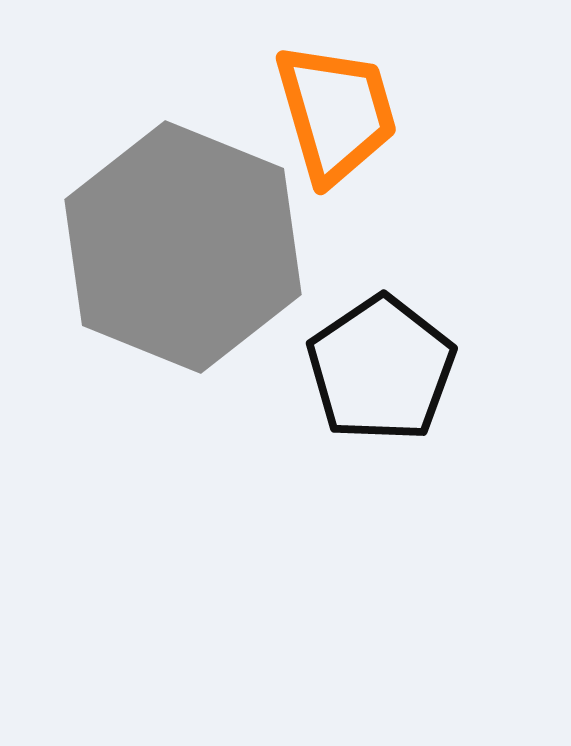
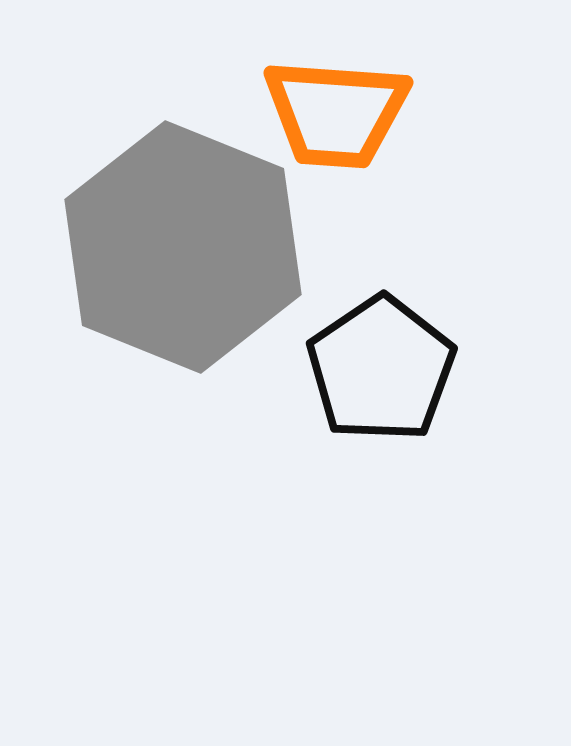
orange trapezoid: rotated 110 degrees clockwise
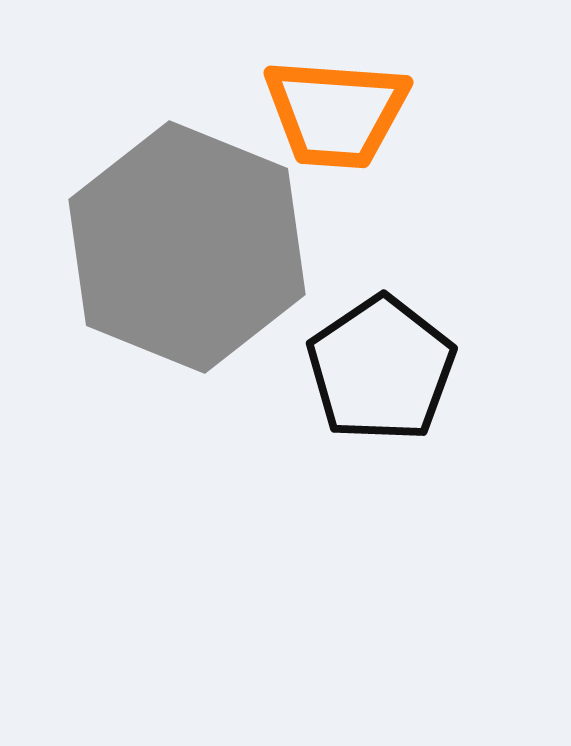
gray hexagon: moved 4 px right
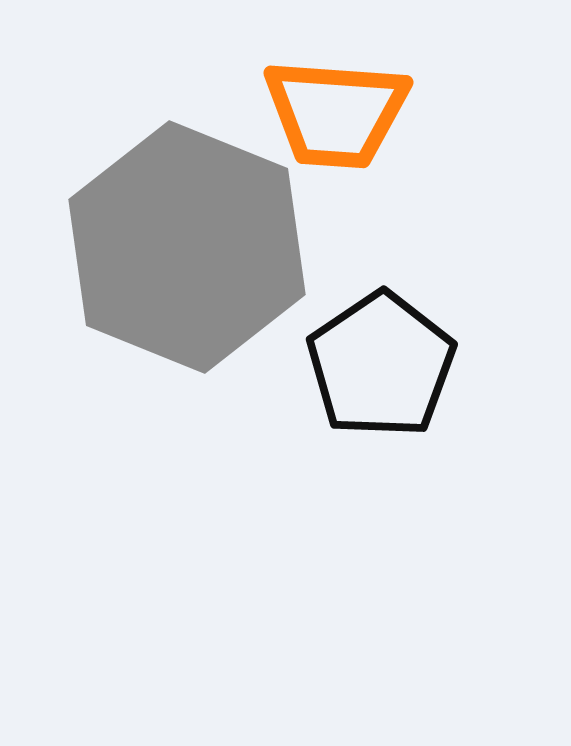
black pentagon: moved 4 px up
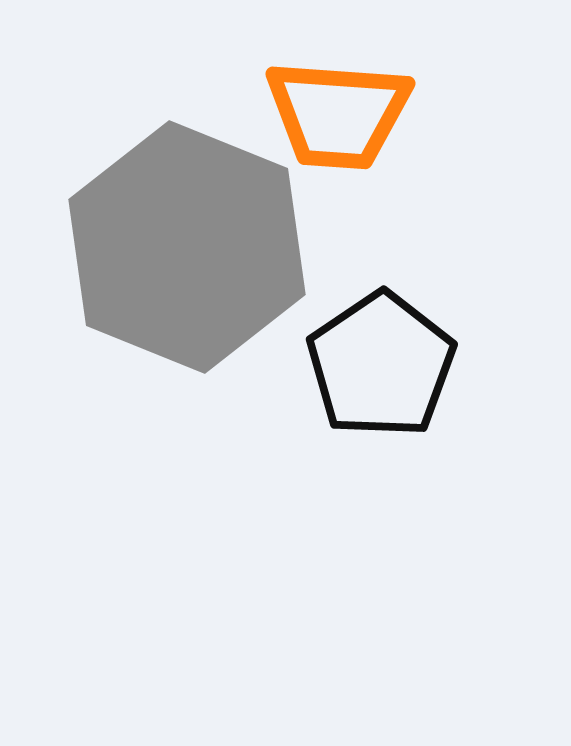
orange trapezoid: moved 2 px right, 1 px down
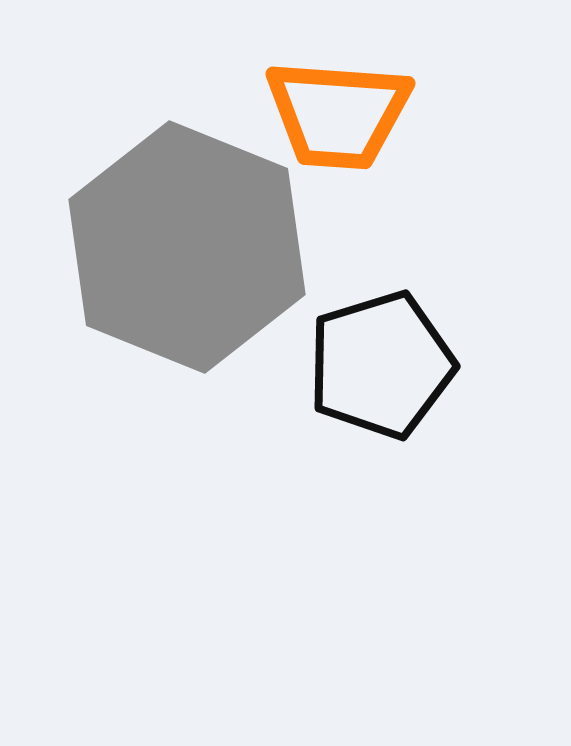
black pentagon: rotated 17 degrees clockwise
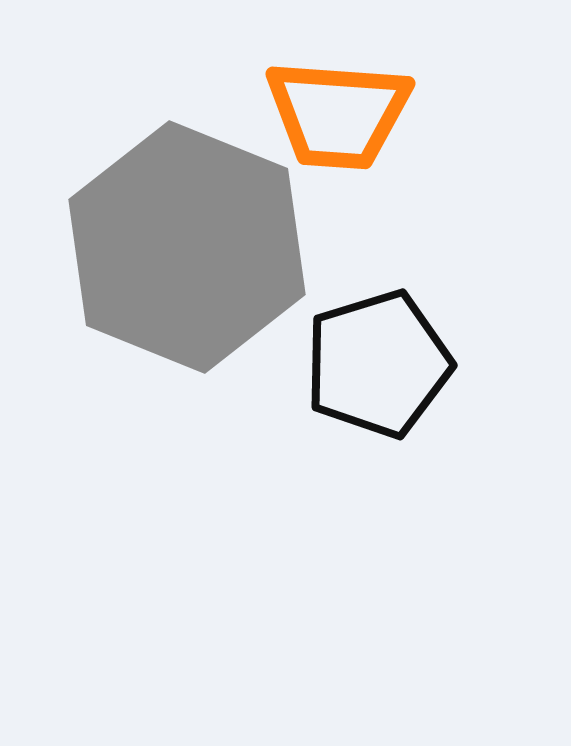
black pentagon: moved 3 px left, 1 px up
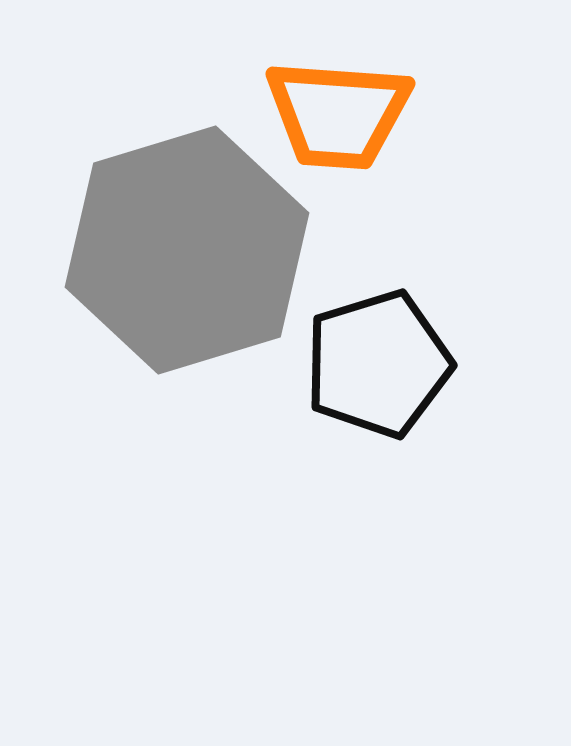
gray hexagon: moved 3 px down; rotated 21 degrees clockwise
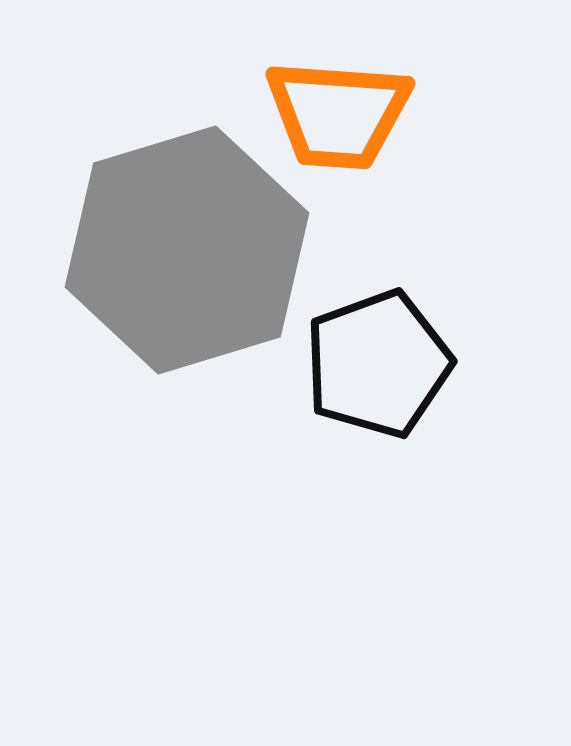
black pentagon: rotated 3 degrees counterclockwise
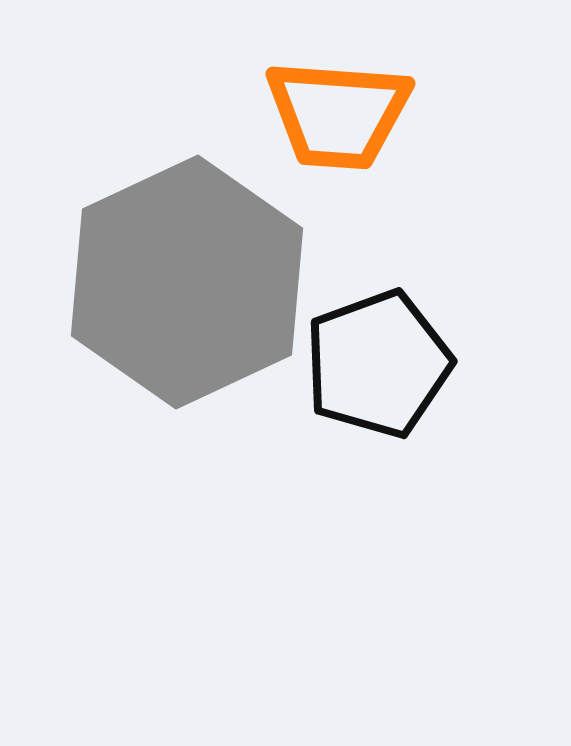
gray hexagon: moved 32 px down; rotated 8 degrees counterclockwise
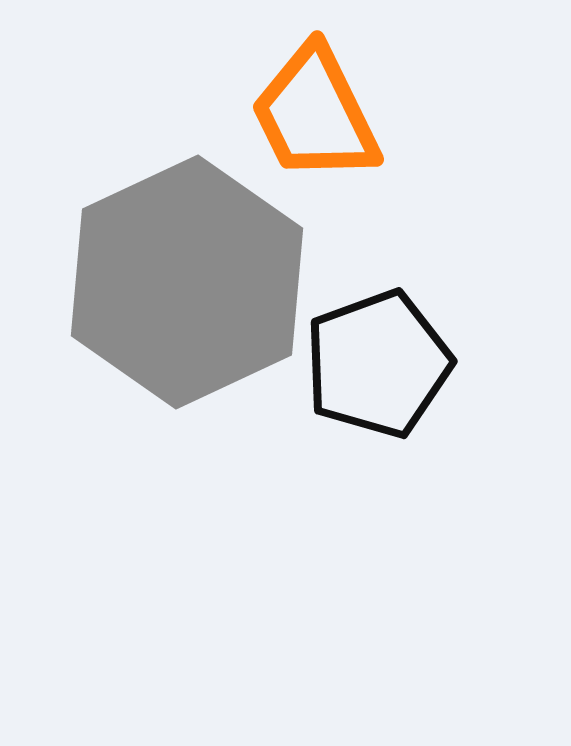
orange trapezoid: moved 23 px left; rotated 60 degrees clockwise
